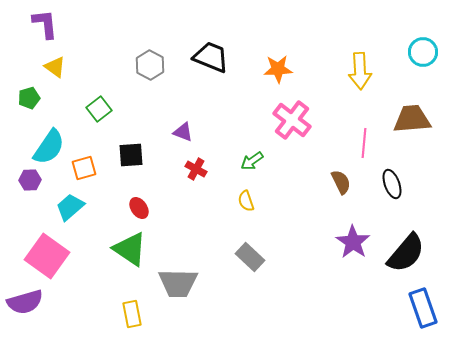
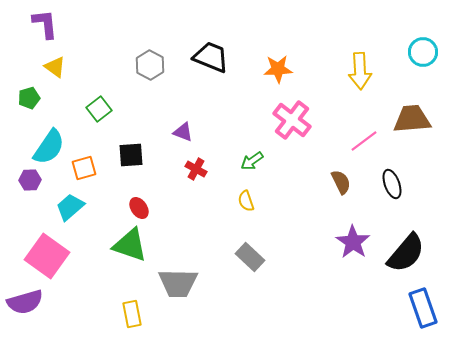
pink line: moved 2 px up; rotated 48 degrees clockwise
green triangle: moved 4 px up; rotated 15 degrees counterclockwise
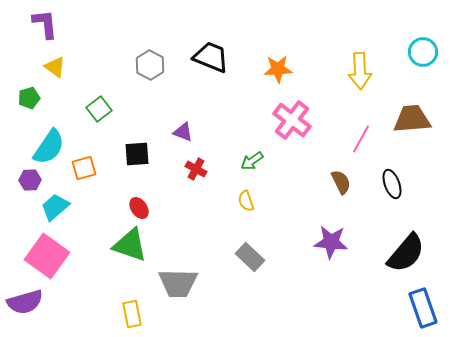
pink line: moved 3 px left, 2 px up; rotated 24 degrees counterclockwise
black square: moved 6 px right, 1 px up
cyan trapezoid: moved 15 px left
purple star: moved 22 px left; rotated 28 degrees counterclockwise
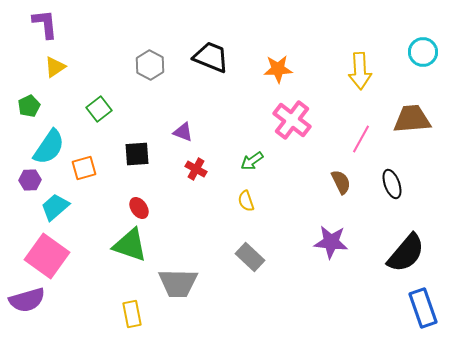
yellow triangle: rotated 50 degrees clockwise
green pentagon: moved 8 px down; rotated 10 degrees counterclockwise
purple semicircle: moved 2 px right, 2 px up
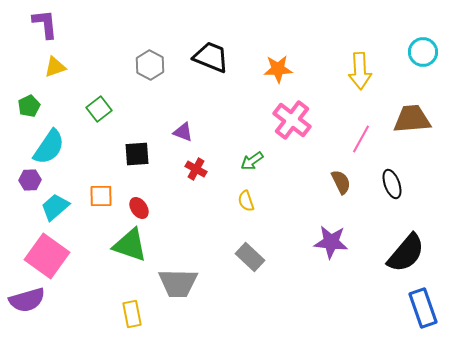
yellow triangle: rotated 15 degrees clockwise
orange square: moved 17 px right, 28 px down; rotated 15 degrees clockwise
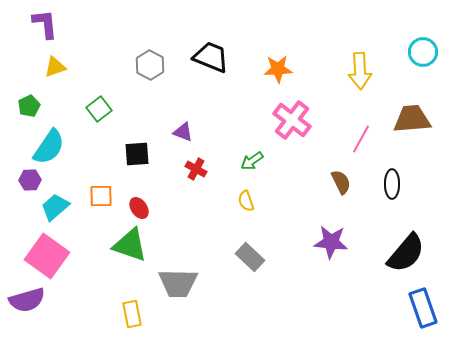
black ellipse: rotated 20 degrees clockwise
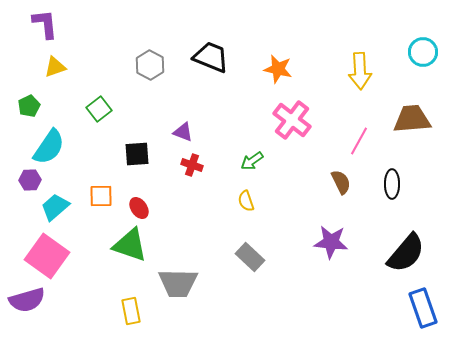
orange star: rotated 16 degrees clockwise
pink line: moved 2 px left, 2 px down
red cross: moved 4 px left, 4 px up; rotated 10 degrees counterclockwise
yellow rectangle: moved 1 px left, 3 px up
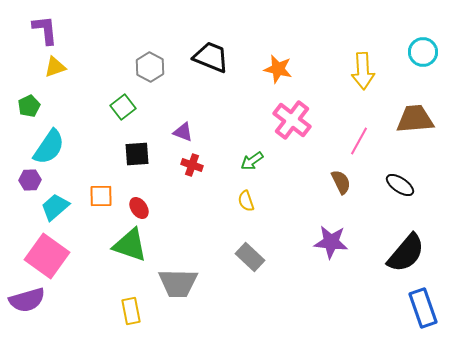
purple L-shape: moved 6 px down
gray hexagon: moved 2 px down
yellow arrow: moved 3 px right
green square: moved 24 px right, 2 px up
brown trapezoid: moved 3 px right
black ellipse: moved 8 px right, 1 px down; rotated 56 degrees counterclockwise
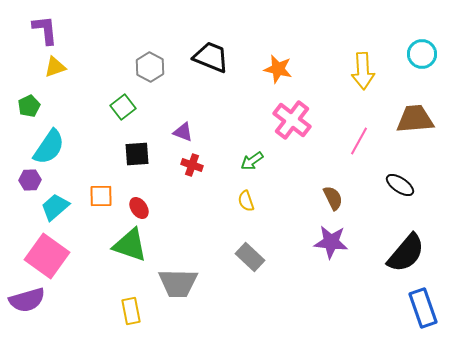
cyan circle: moved 1 px left, 2 px down
brown semicircle: moved 8 px left, 16 px down
